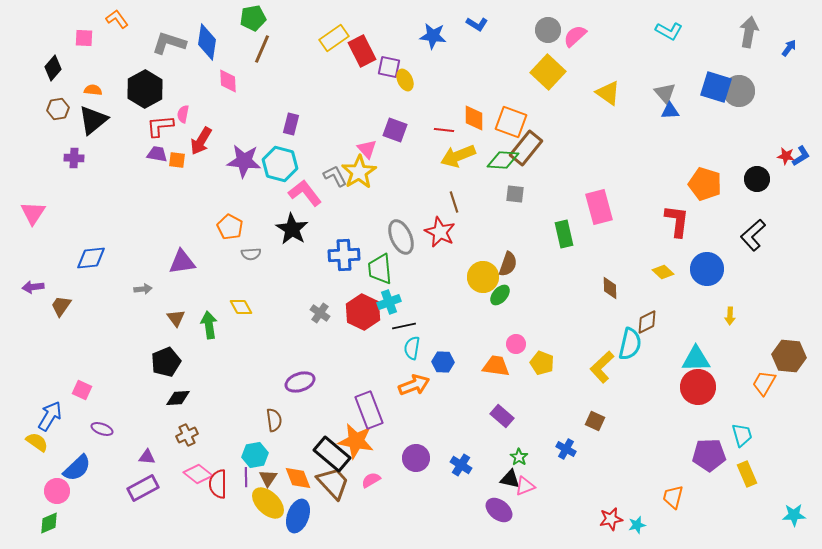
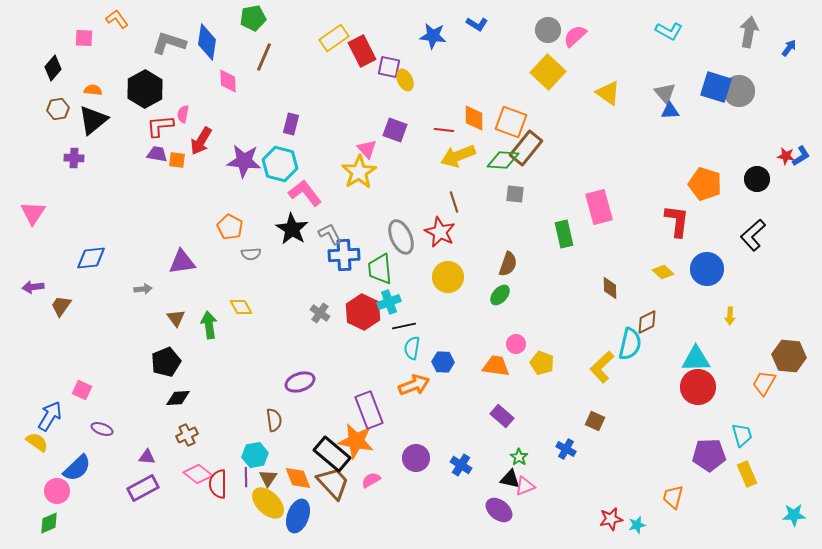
brown line at (262, 49): moved 2 px right, 8 px down
gray L-shape at (335, 176): moved 5 px left, 58 px down
yellow circle at (483, 277): moved 35 px left
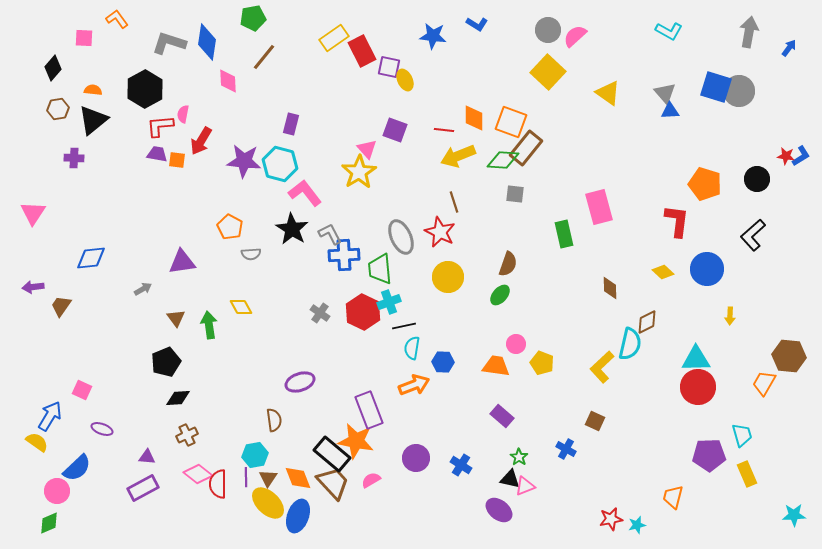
brown line at (264, 57): rotated 16 degrees clockwise
gray arrow at (143, 289): rotated 24 degrees counterclockwise
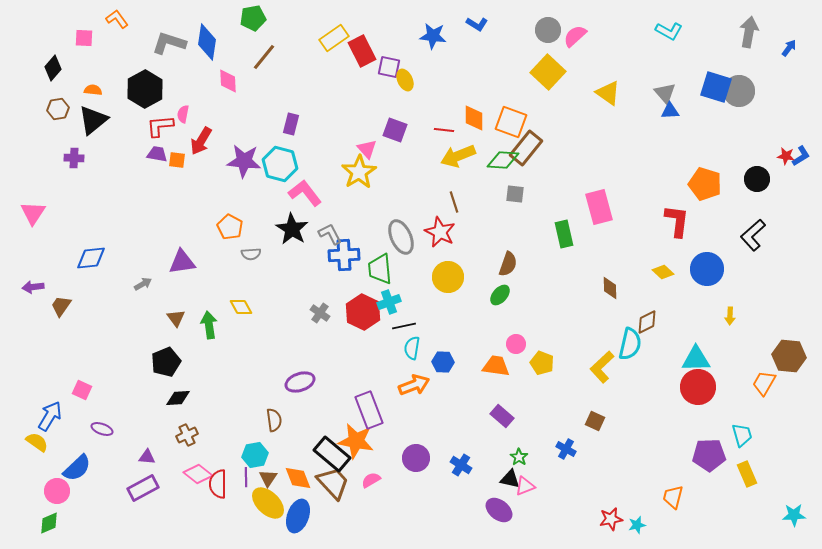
gray arrow at (143, 289): moved 5 px up
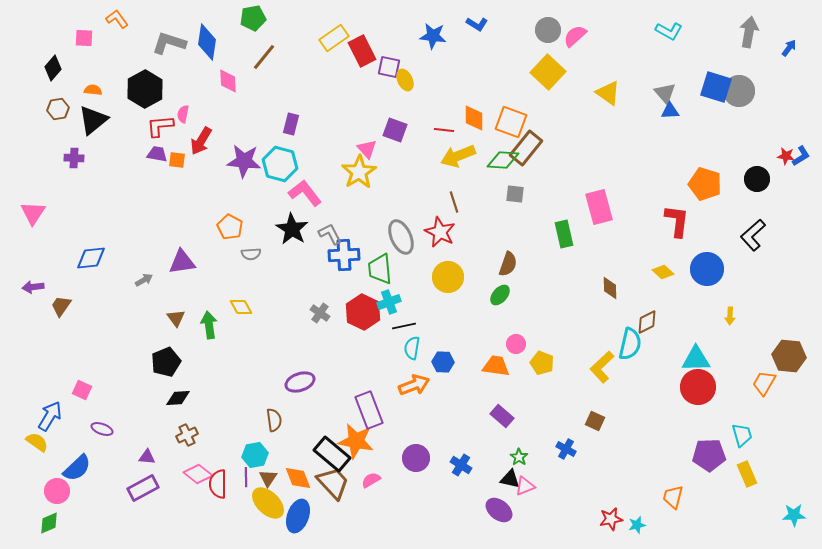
gray arrow at (143, 284): moved 1 px right, 4 px up
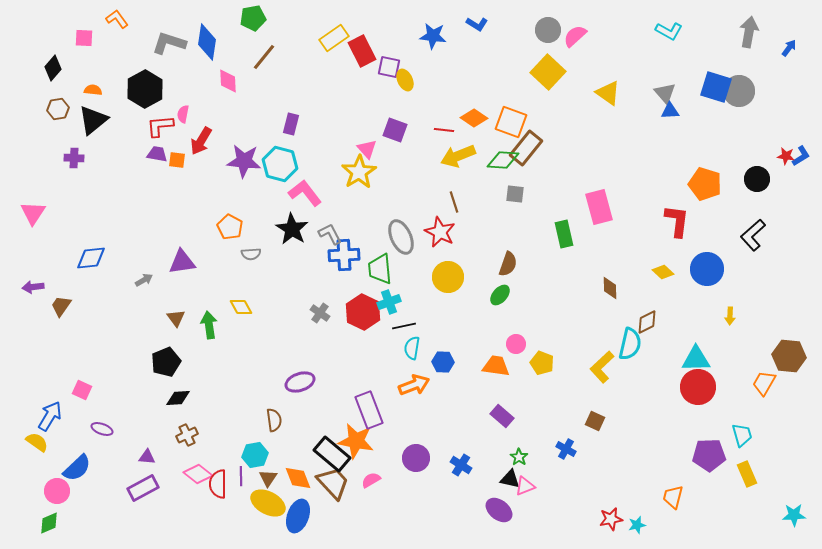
orange diamond at (474, 118): rotated 56 degrees counterclockwise
purple line at (246, 477): moved 5 px left, 1 px up
yellow ellipse at (268, 503): rotated 16 degrees counterclockwise
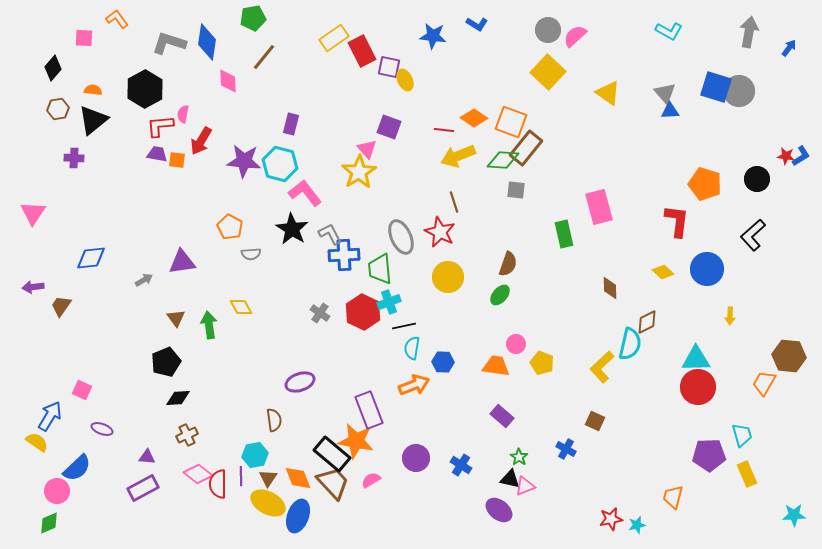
purple square at (395, 130): moved 6 px left, 3 px up
gray square at (515, 194): moved 1 px right, 4 px up
